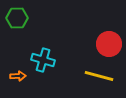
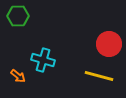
green hexagon: moved 1 px right, 2 px up
orange arrow: rotated 42 degrees clockwise
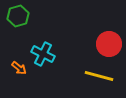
green hexagon: rotated 15 degrees counterclockwise
cyan cross: moved 6 px up; rotated 10 degrees clockwise
orange arrow: moved 1 px right, 8 px up
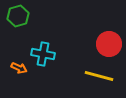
cyan cross: rotated 15 degrees counterclockwise
orange arrow: rotated 14 degrees counterclockwise
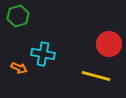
yellow line: moved 3 px left
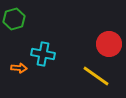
green hexagon: moved 4 px left, 3 px down
orange arrow: rotated 21 degrees counterclockwise
yellow line: rotated 20 degrees clockwise
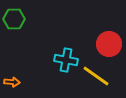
green hexagon: rotated 15 degrees clockwise
cyan cross: moved 23 px right, 6 px down
orange arrow: moved 7 px left, 14 px down
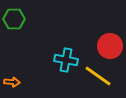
red circle: moved 1 px right, 2 px down
yellow line: moved 2 px right
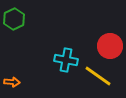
green hexagon: rotated 25 degrees counterclockwise
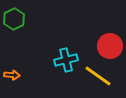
cyan cross: rotated 25 degrees counterclockwise
orange arrow: moved 7 px up
